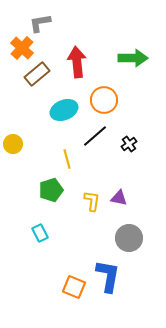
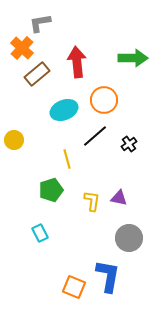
yellow circle: moved 1 px right, 4 px up
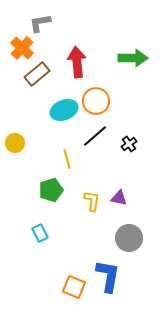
orange circle: moved 8 px left, 1 px down
yellow circle: moved 1 px right, 3 px down
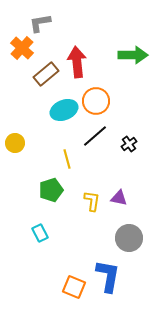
green arrow: moved 3 px up
brown rectangle: moved 9 px right
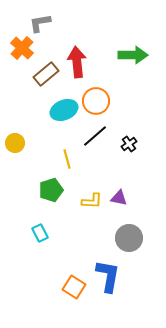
yellow L-shape: rotated 85 degrees clockwise
orange square: rotated 10 degrees clockwise
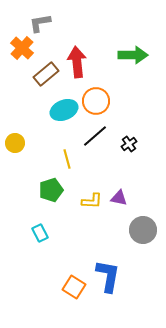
gray circle: moved 14 px right, 8 px up
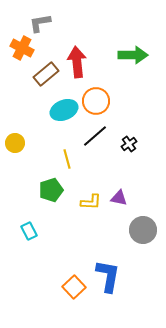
orange cross: rotated 15 degrees counterclockwise
yellow L-shape: moved 1 px left, 1 px down
cyan rectangle: moved 11 px left, 2 px up
orange square: rotated 15 degrees clockwise
